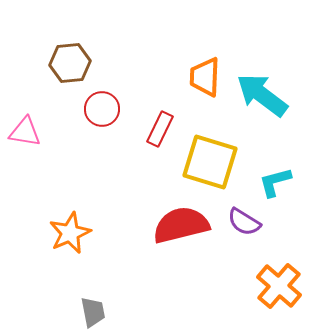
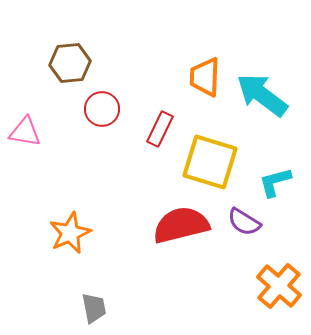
gray trapezoid: moved 1 px right, 4 px up
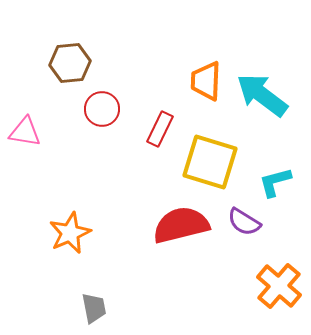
orange trapezoid: moved 1 px right, 4 px down
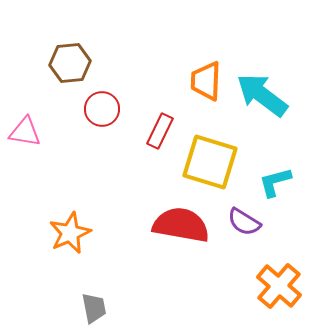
red rectangle: moved 2 px down
red semicircle: rotated 24 degrees clockwise
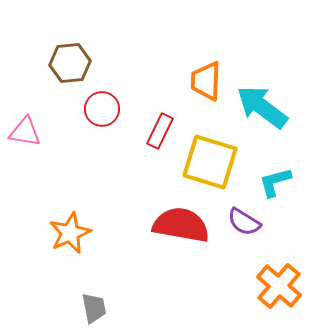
cyan arrow: moved 12 px down
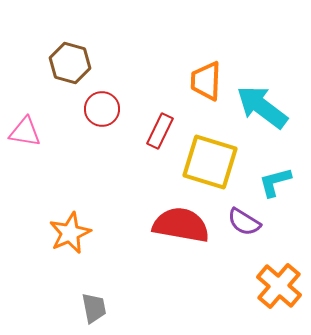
brown hexagon: rotated 21 degrees clockwise
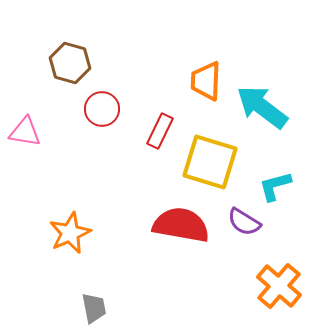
cyan L-shape: moved 4 px down
